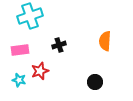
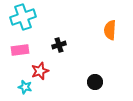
cyan cross: moved 7 px left, 1 px down
orange semicircle: moved 5 px right, 11 px up
cyan star: moved 6 px right, 7 px down
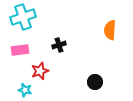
cyan star: moved 3 px down
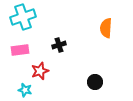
orange semicircle: moved 4 px left, 2 px up
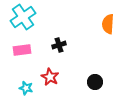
cyan cross: rotated 15 degrees counterclockwise
orange semicircle: moved 2 px right, 4 px up
pink rectangle: moved 2 px right
red star: moved 10 px right, 6 px down; rotated 24 degrees counterclockwise
cyan star: moved 1 px right, 2 px up
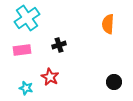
cyan cross: moved 4 px right, 1 px down
black circle: moved 19 px right
